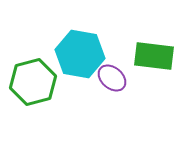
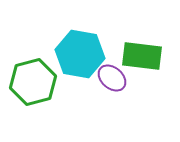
green rectangle: moved 12 px left
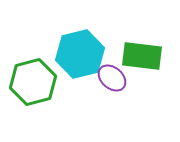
cyan hexagon: rotated 24 degrees counterclockwise
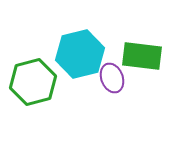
purple ellipse: rotated 28 degrees clockwise
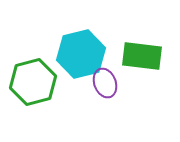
cyan hexagon: moved 1 px right
purple ellipse: moved 7 px left, 5 px down
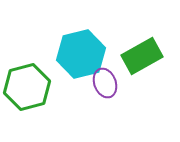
green rectangle: rotated 36 degrees counterclockwise
green hexagon: moved 6 px left, 5 px down
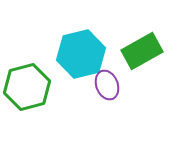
green rectangle: moved 5 px up
purple ellipse: moved 2 px right, 2 px down
